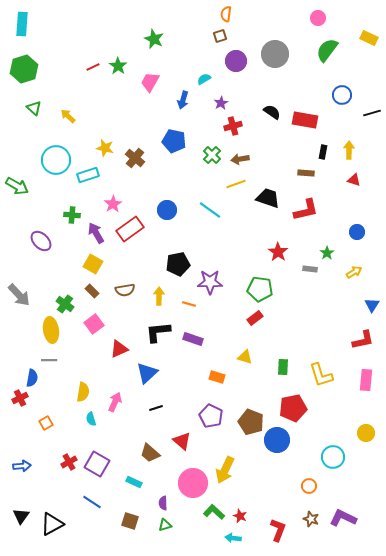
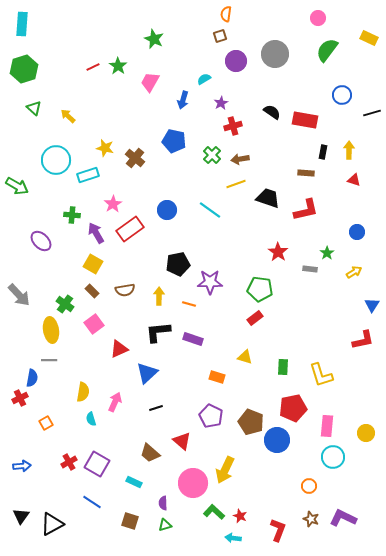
pink rectangle at (366, 380): moved 39 px left, 46 px down
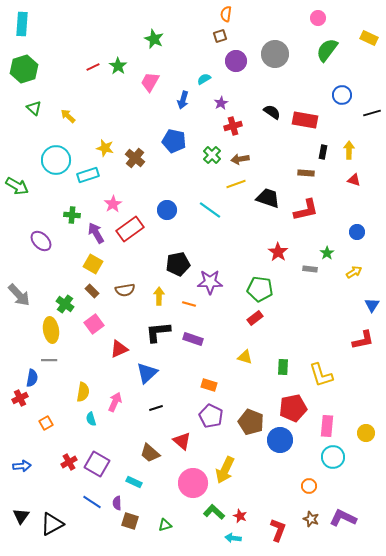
orange rectangle at (217, 377): moved 8 px left, 8 px down
blue circle at (277, 440): moved 3 px right
purple semicircle at (163, 503): moved 46 px left
